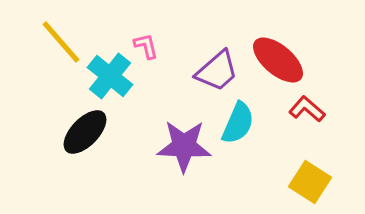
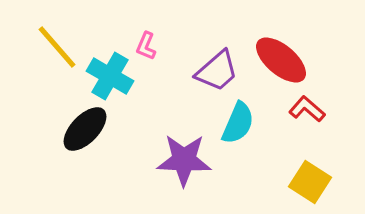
yellow line: moved 4 px left, 5 px down
pink L-shape: rotated 144 degrees counterclockwise
red ellipse: moved 3 px right
cyan cross: rotated 9 degrees counterclockwise
black ellipse: moved 3 px up
purple star: moved 14 px down
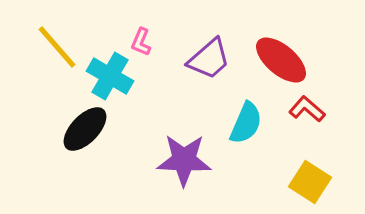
pink L-shape: moved 5 px left, 4 px up
purple trapezoid: moved 8 px left, 12 px up
cyan semicircle: moved 8 px right
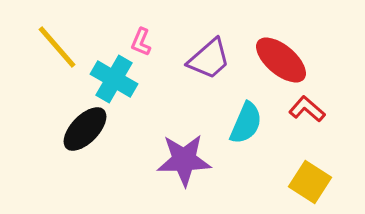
cyan cross: moved 4 px right, 3 px down
purple star: rotated 4 degrees counterclockwise
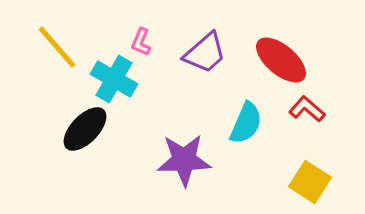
purple trapezoid: moved 4 px left, 6 px up
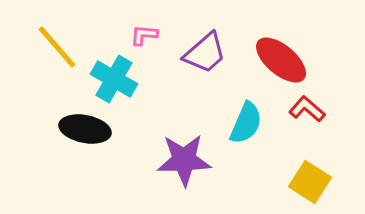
pink L-shape: moved 3 px right, 7 px up; rotated 72 degrees clockwise
black ellipse: rotated 57 degrees clockwise
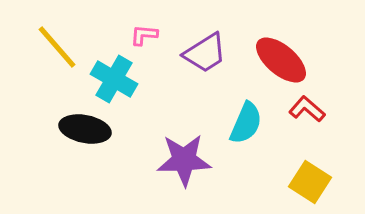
purple trapezoid: rotated 9 degrees clockwise
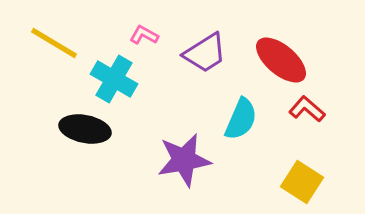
pink L-shape: rotated 24 degrees clockwise
yellow line: moved 3 px left, 4 px up; rotated 18 degrees counterclockwise
cyan semicircle: moved 5 px left, 4 px up
purple star: rotated 8 degrees counterclockwise
yellow square: moved 8 px left
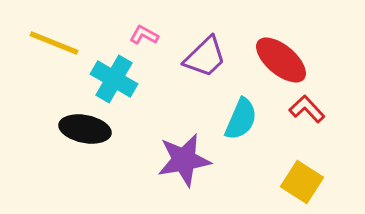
yellow line: rotated 9 degrees counterclockwise
purple trapezoid: moved 4 px down; rotated 12 degrees counterclockwise
red L-shape: rotated 6 degrees clockwise
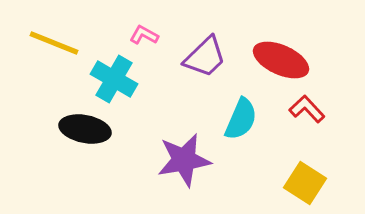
red ellipse: rotated 16 degrees counterclockwise
yellow square: moved 3 px right, 1 px down
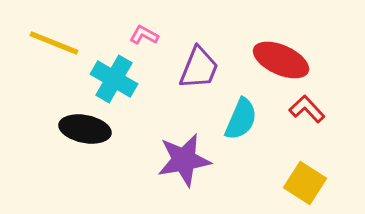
purple trapezoid: moved 6 px left, 11 px down; rotated 24 degrees counterclockwise
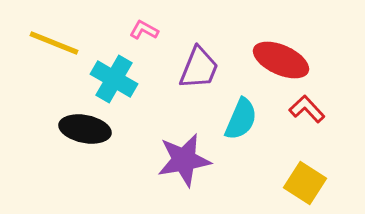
pink L-shape: moved 5 px up
